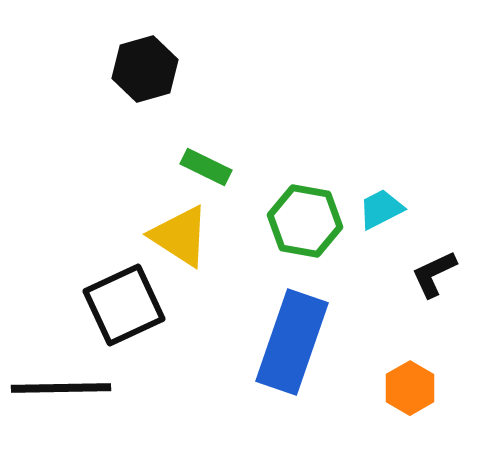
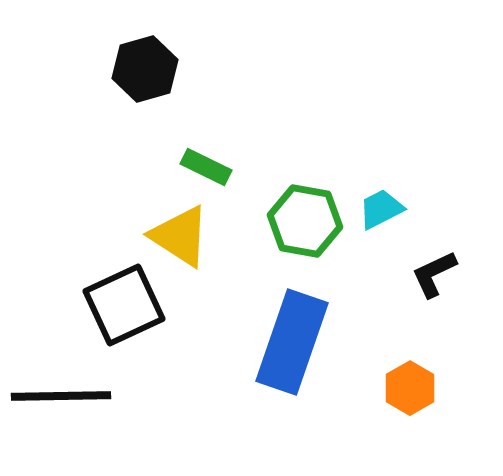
black line: moved 8 px down
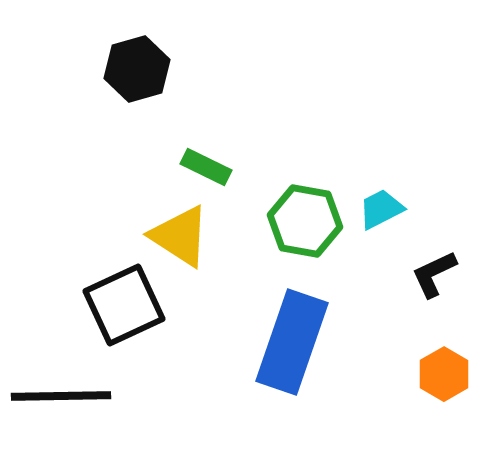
black hexagon: moved 8 px left
orange hexagon: moved 34 px right, 14 px up
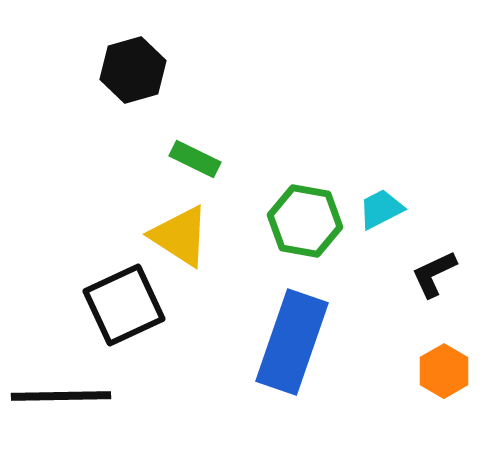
black hexagon: moved 4 px left, 1 px down
green rectangle: moved 11 px left, 8 px up
orange hexagon: moved 3 px up
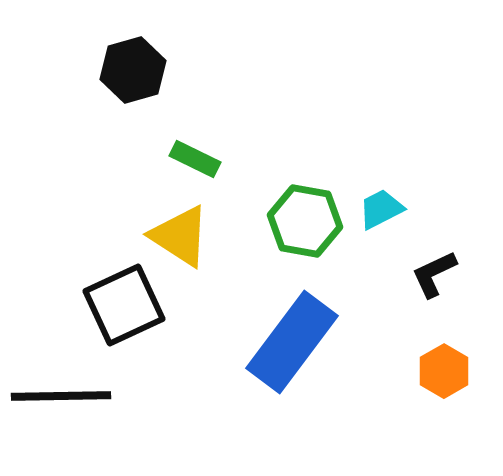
blue rectangle: rotated 18 degrees clockwise
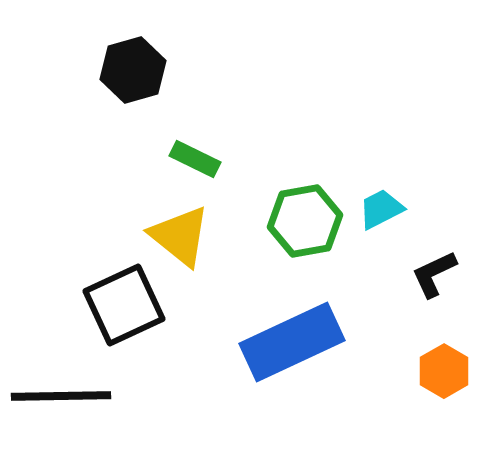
green hexagon: rotated 20 degrees counterclockwise
yellow triangle: rotated 6 degrees clockwise
blue rectangle: rotated 28 degrees clockwise
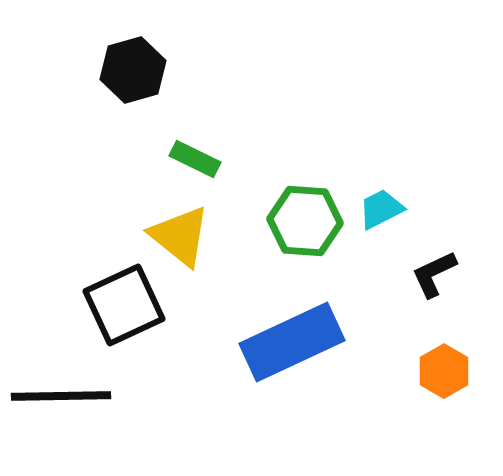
green hexagon: rotated 14 degrees clockwise
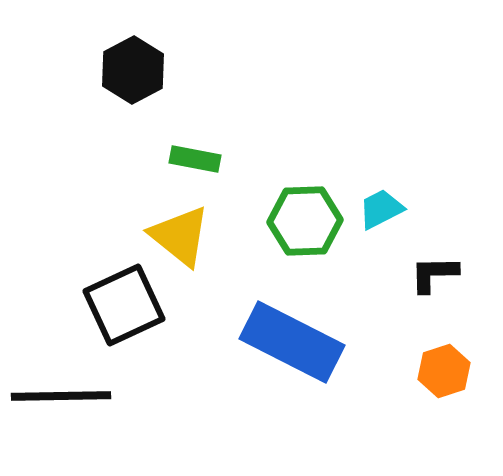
black hexagon: rotated 12 degrees counterclockwise
green rectangle: rotated 15 degrees counterclockwise
green hexagon: rotated 6 degrees counterclockwise
black L-shape: rotated 24 degrees clockwise
blue rectangle: rotated 52 degrees clockwise
orange hexagon: rotated 12 degrees clockwise
